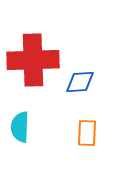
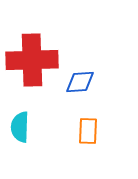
red cross: moved 1 px left
orange rectangle: moved 1 px right, 2 px up
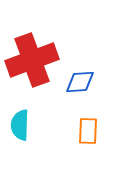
red cross: rotated 18 degrees counterclockwise
cyan semicircle: moved 2 px up
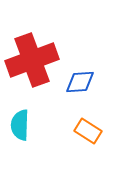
orange rectangle: rotated 60 degrees counterclockwise
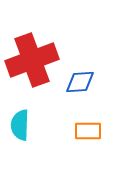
orange rectangle: rotated 32 degrees counterclockwise
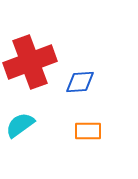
red cross: moved 2 px left, 2 px down
cyan semicircle: rotated 52 degrees clockwise
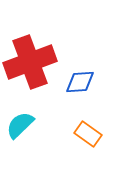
cyan semicircle: rotated 8 degrees counterclockwise
orange rectangle: moved 3 px down; rotated 36 degrees clockwise
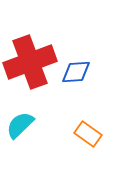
blue diamond: moved 4 px left, 10 px up
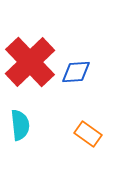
red cross: rotated 24 degrees counterclockwise
cyan semicircle: rotated 128 degrees clockwise
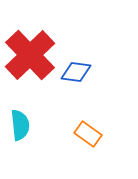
red cross: moved 7 px up
blue diamond: rotated 12 degrees clockwise
